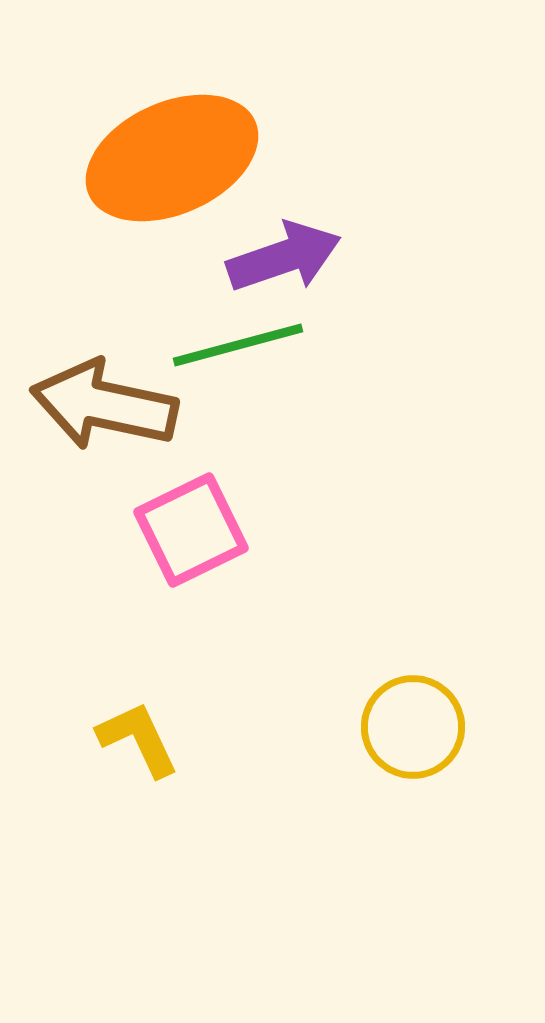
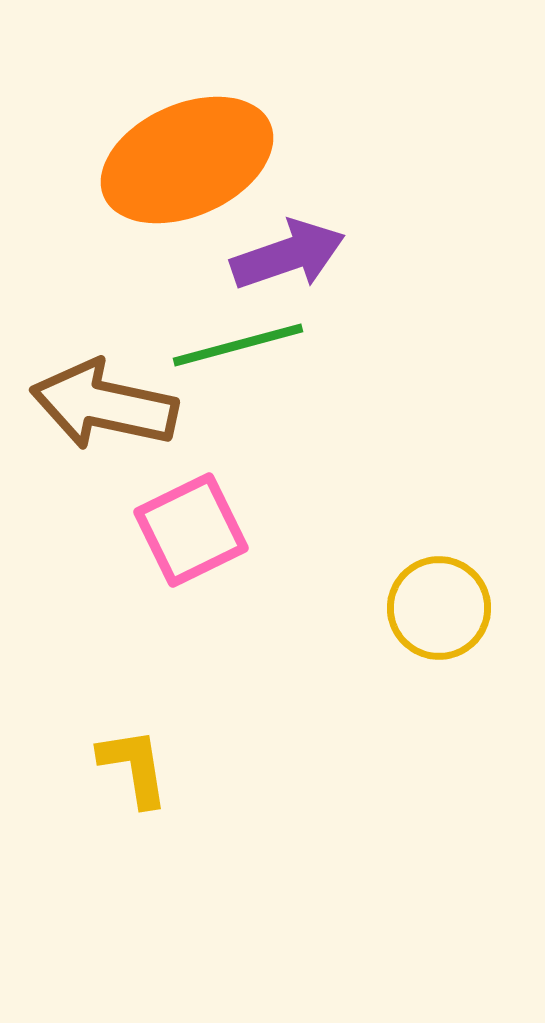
orange ellipse: moved 15 px right, 2 px down
purple arrow: moved 4 px right, 2 px up
yellow circle: moved 26 px right, 119 px up
yellow L-shape: moved 4 px left, 28 px down; rotated 16 degrees clockwise
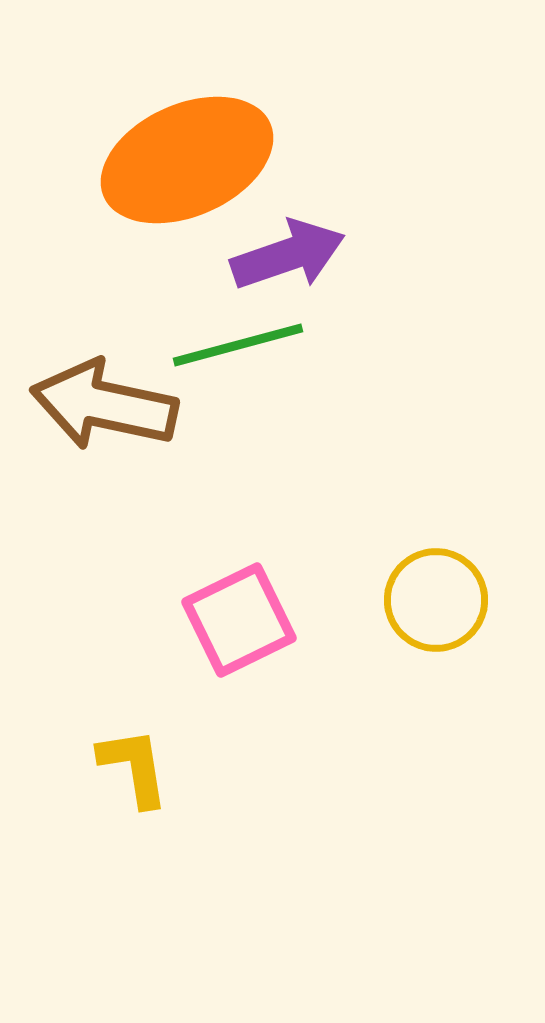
pink square: moved 48 px right, 90 px down
yellow circle: moved 3 px left, 8 px up
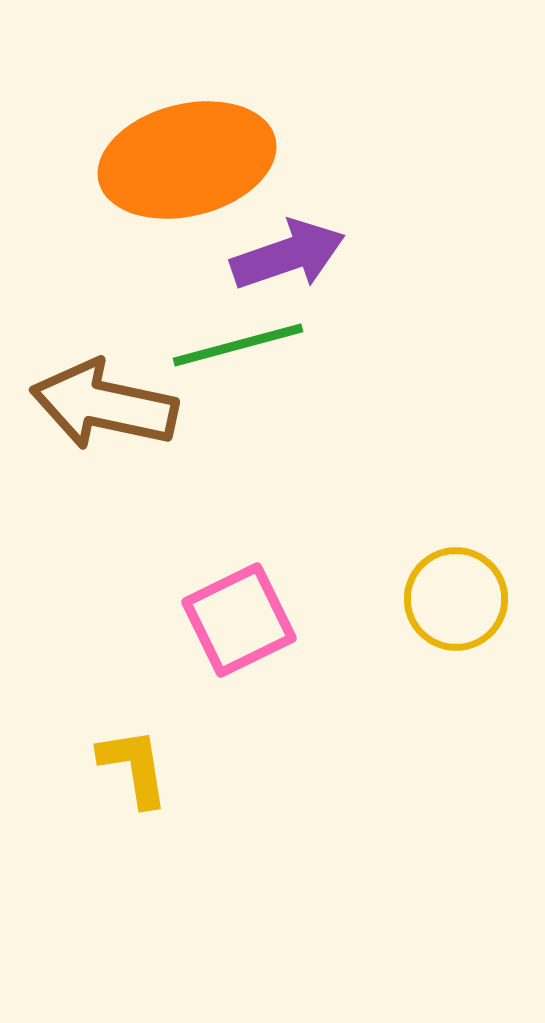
orange ellipse: rotated 10 degrees clockwise
yellow circle: moved 20 px right, 1 px up
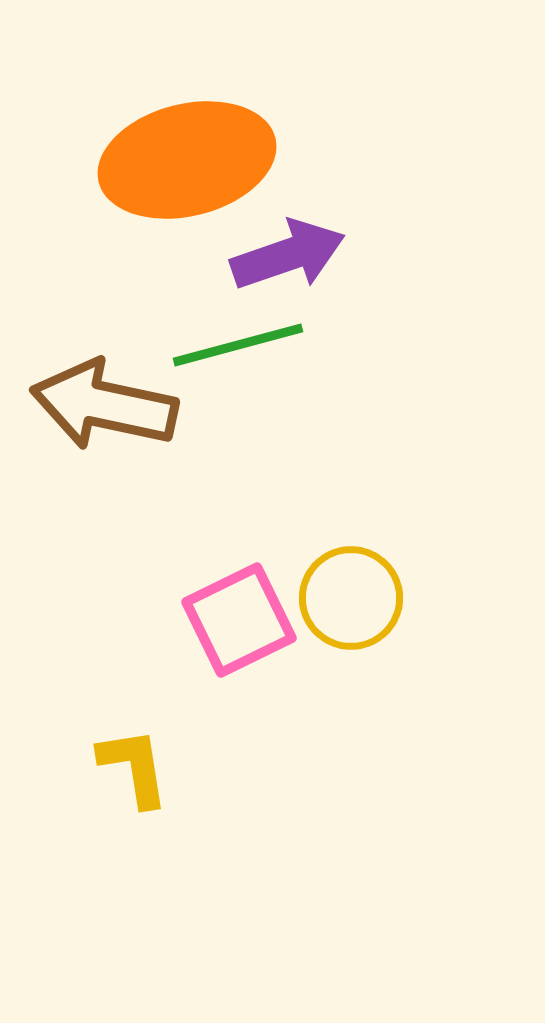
yellow circle: moved 105 px left, 1 px up
